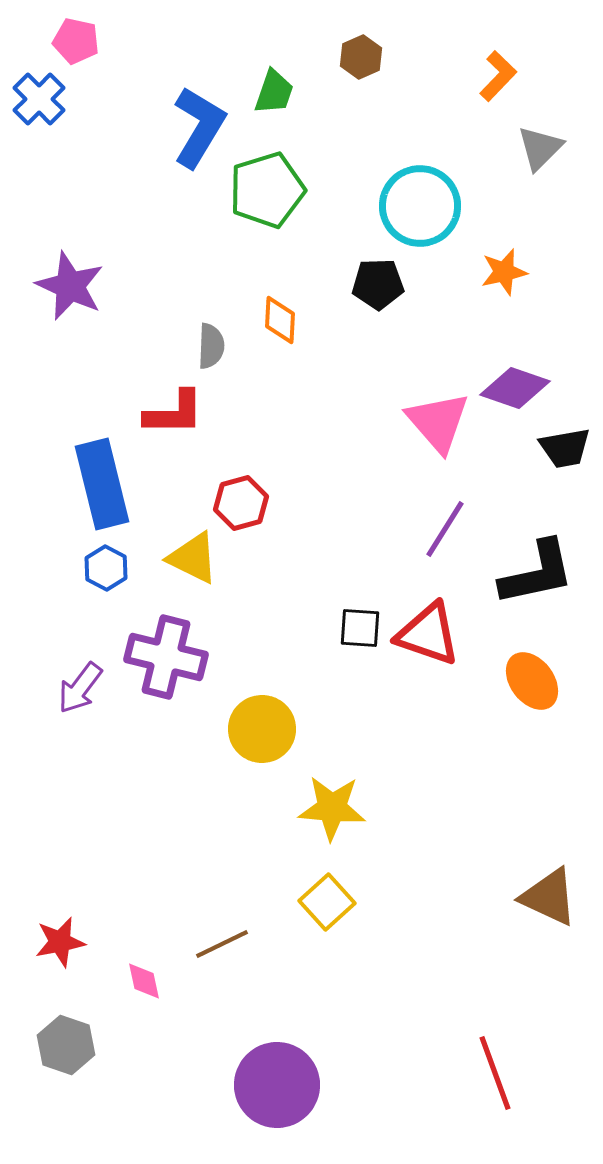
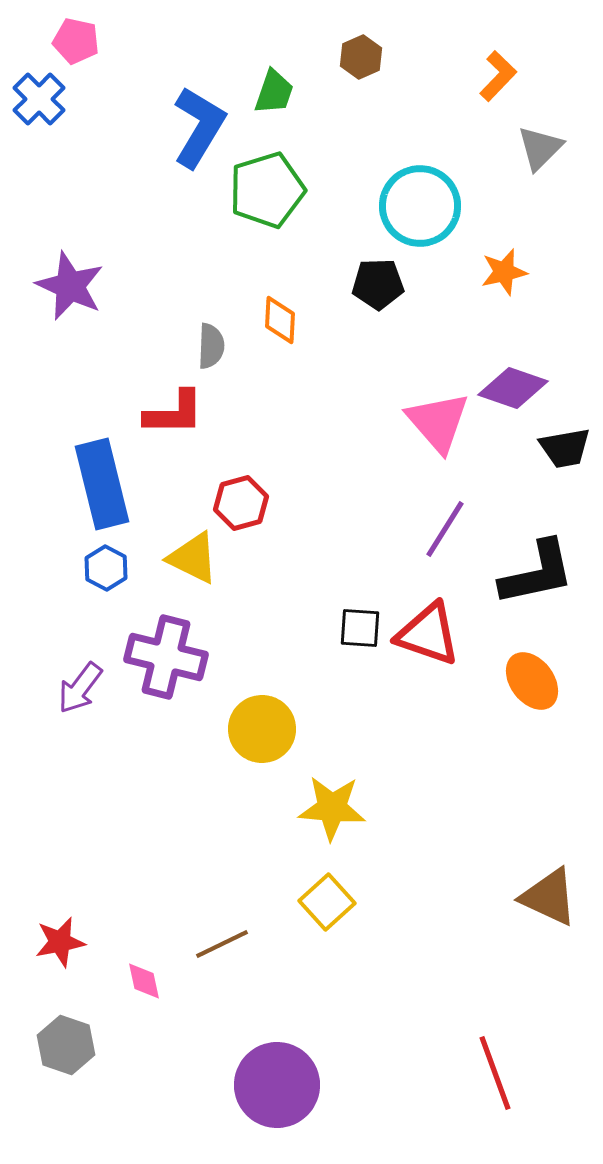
purple diamond: moved 2 px left
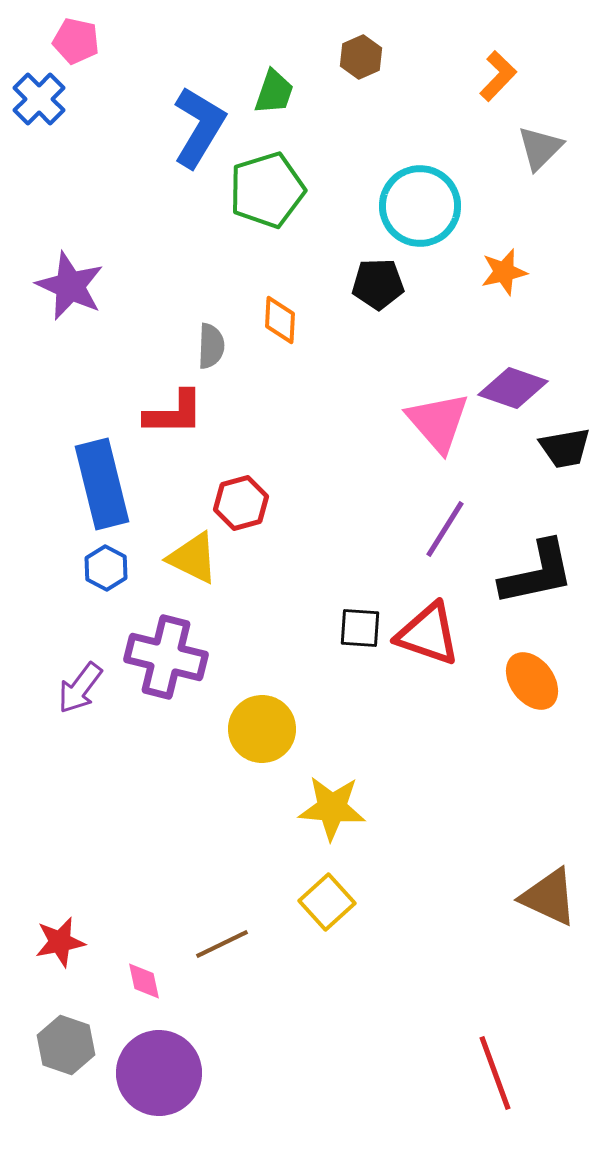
purple circle: moved 118 px left, 12 px up
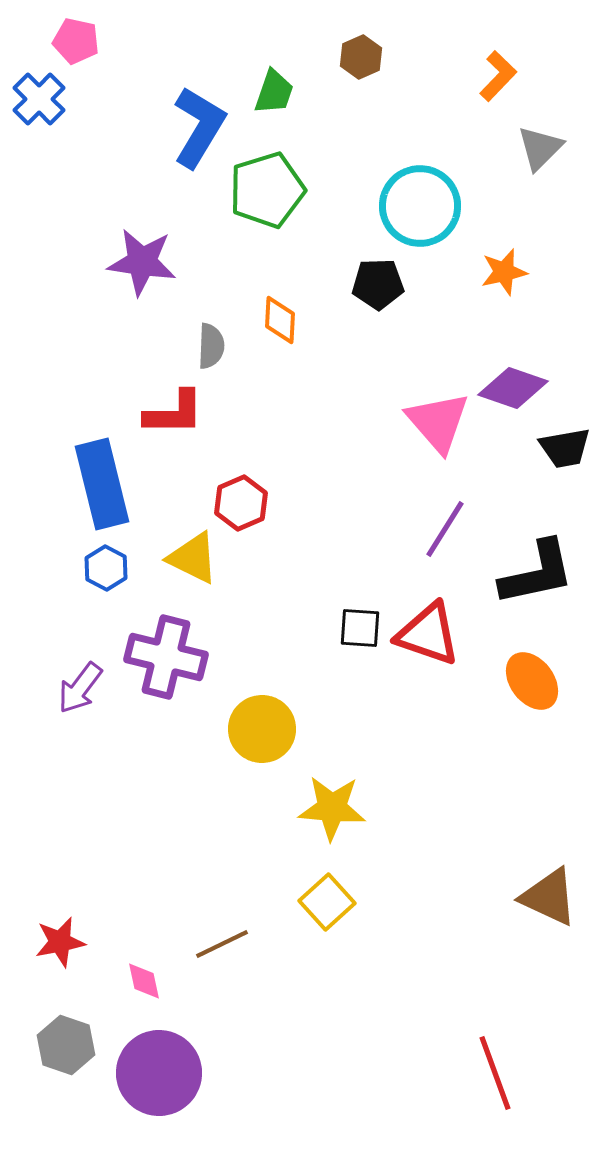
purple star: moved 72 px right, 24 px up; rotated 16 degrees counterclockwise
red hexagon: rotated 8 degrees counterclockwise
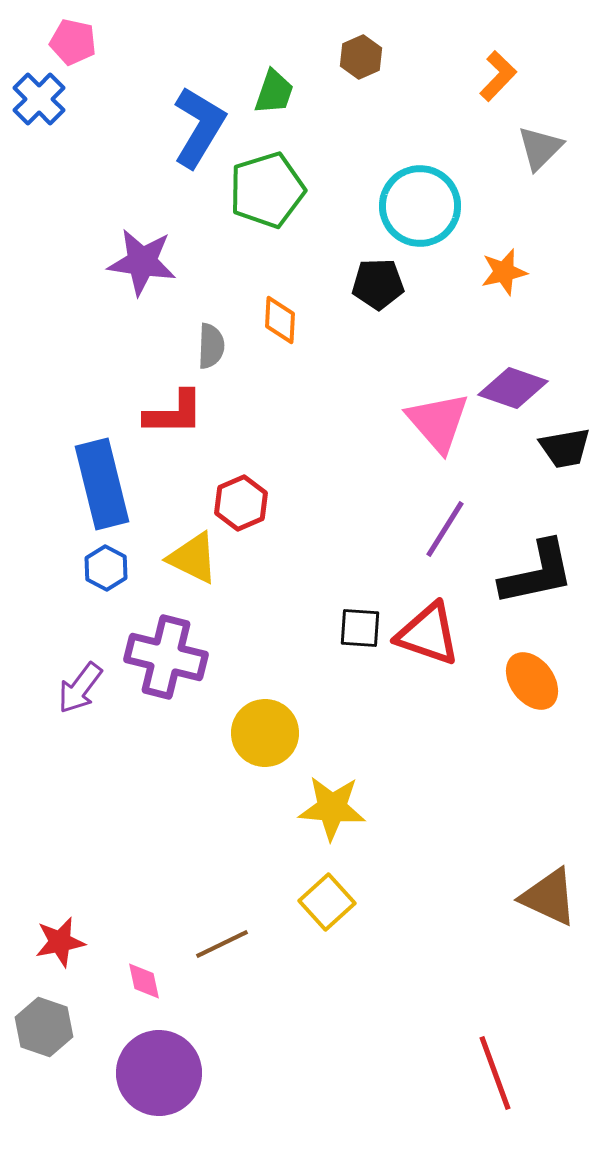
pink pentagon: moved 3 px left, 1 px down
yellow circle: moved 3 px right, 4 px down
gray hexagon: moved 22 px left, 18 px up
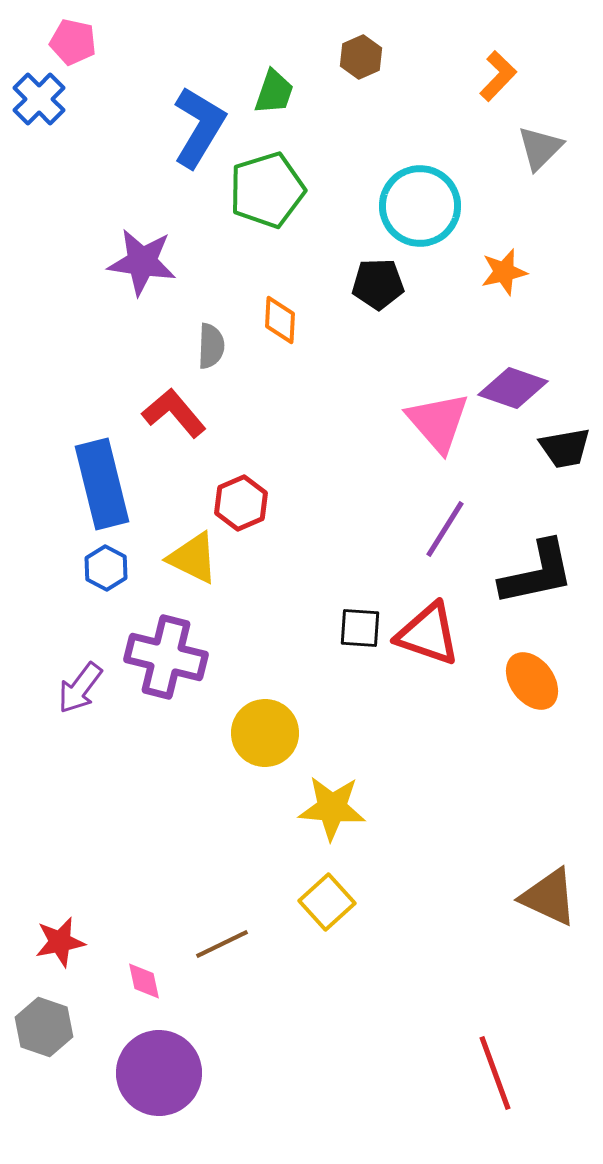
red L-shape: rotated 130 degrees counterclockwise
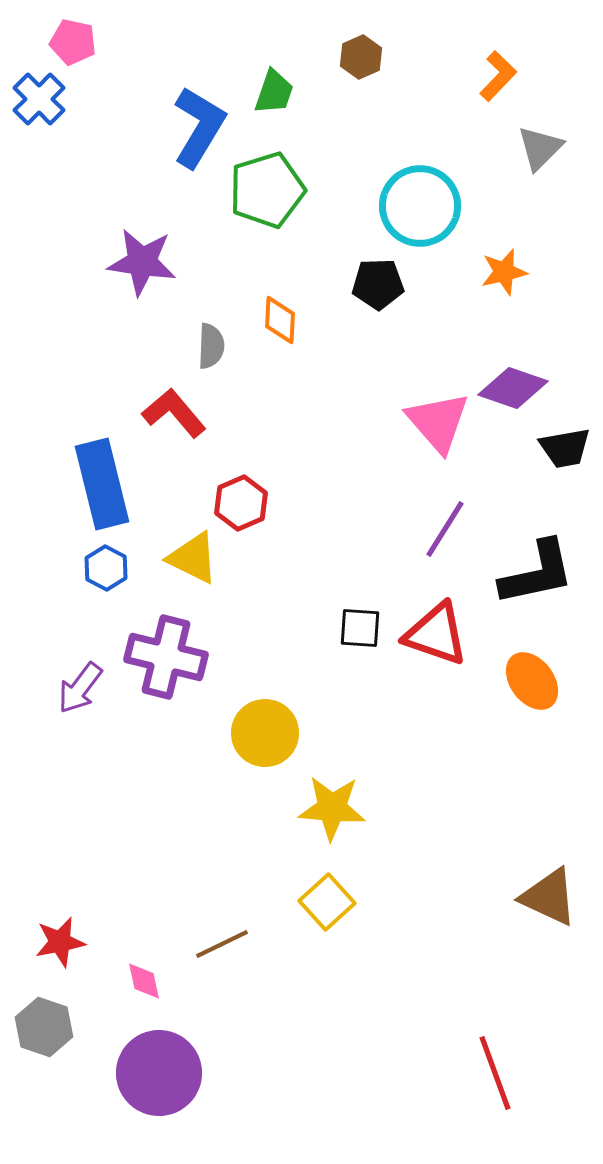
red triangle: moved 8 px right
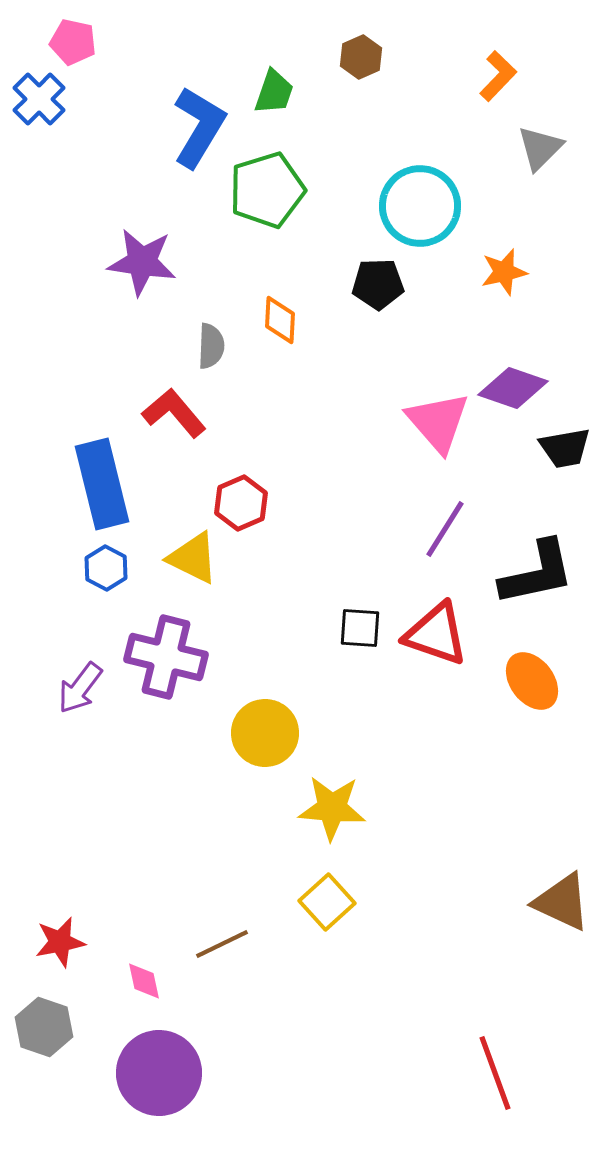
brown triangle: moved 13 px right, 5 px down
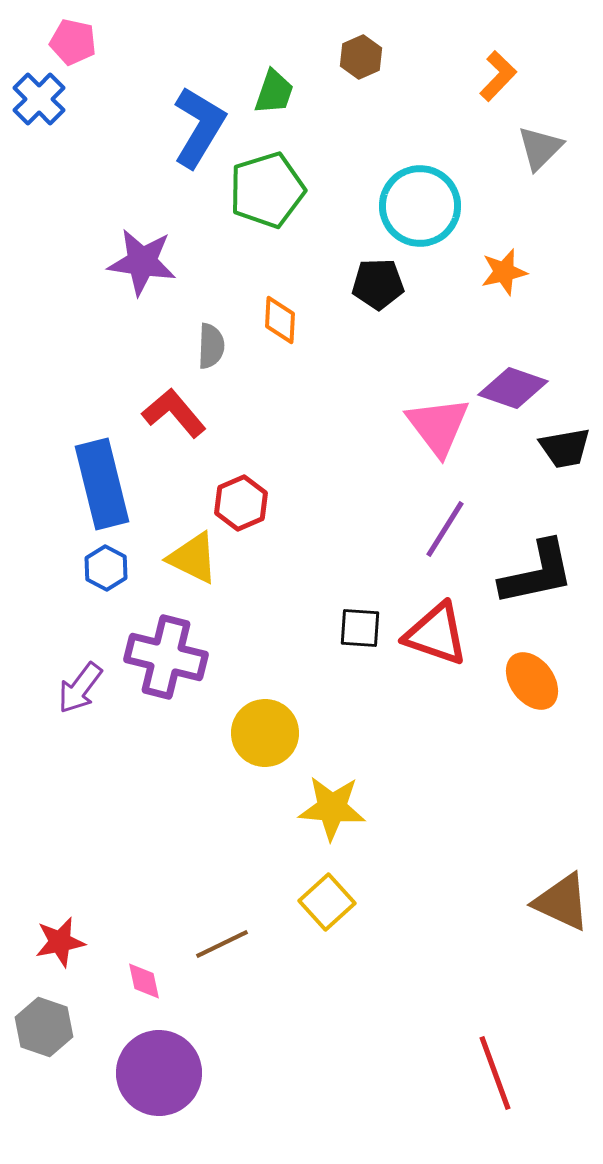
pink triangle: moved 4 px down; rotated 4 degrees clockwise
